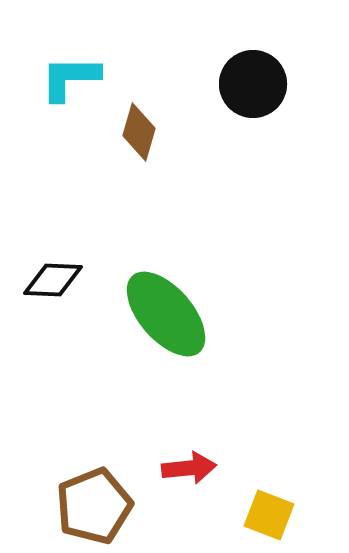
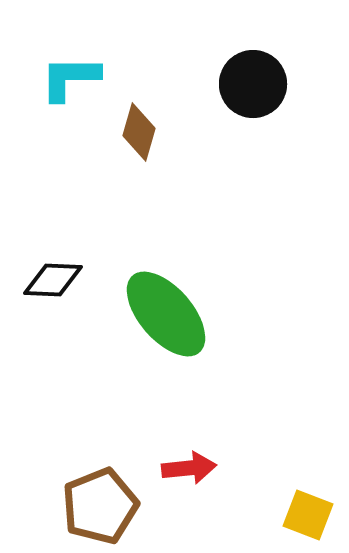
brown pentagon: moved 6 px right
yellow square: moved 39 px right
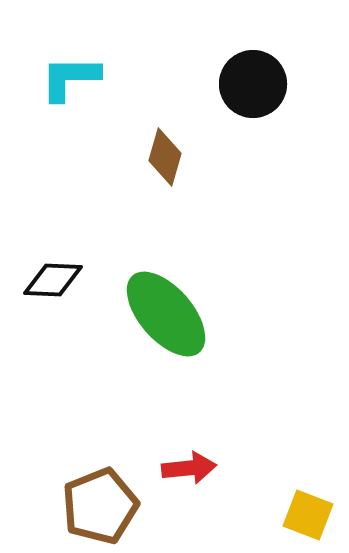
brown diamond: moved 26 px right, 25 px down
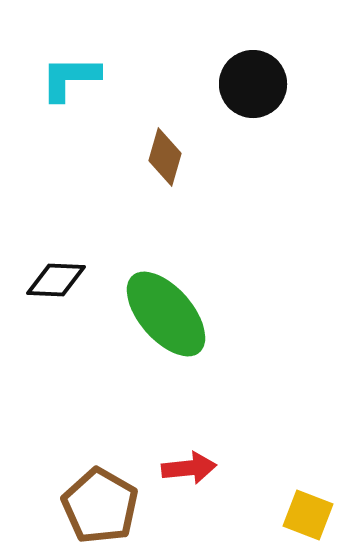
black diamond: moved 3 px right
brown pentagon: rotated 20 degrees counterclockwise
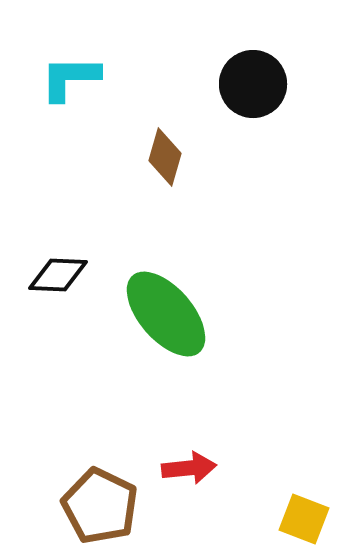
black diamond: moved 2 px right, 5 px up
brown pentagon: rotated 4 degrees counterclockwise
yellow square: moved 4 px left, 4 px down
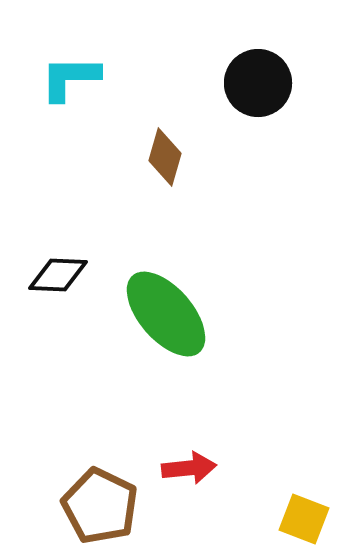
black circle: moved 5 px right, 1 px up
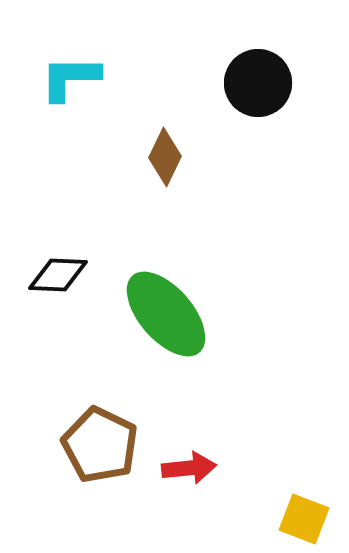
brown diamond: rotated 10 degrees clockwise
brown pentagon: moved 61 px up
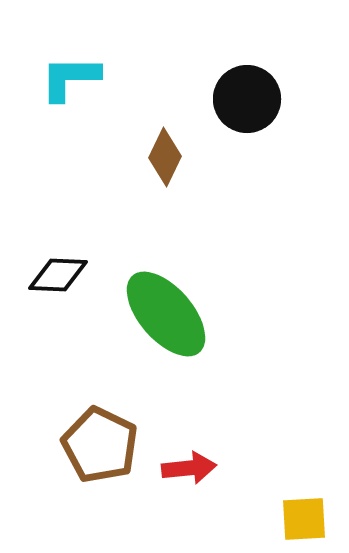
black circle: moved 11 px left, 16 px down
yellow square: rotated 24 degrees counterclockwise
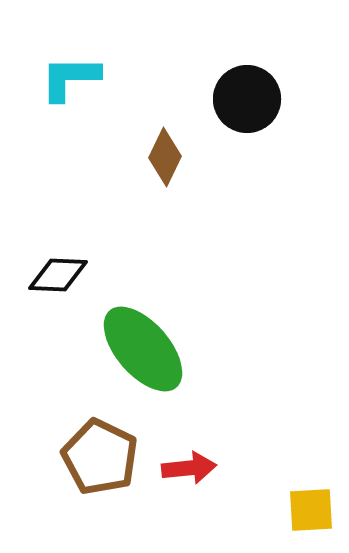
green ellipse: moved 23 px left, 35 px down
brown pentagon: moved 12 px down
yellow square: moved 7 px right, 9 px up
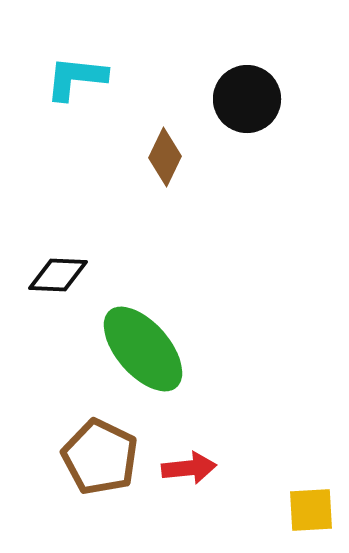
cyan L-shape: moved 6 px right; rotated 6 degrees clockwise
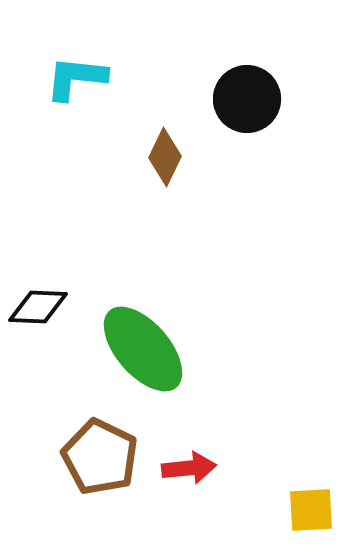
black diamond: moved 20 px left, 32 px down
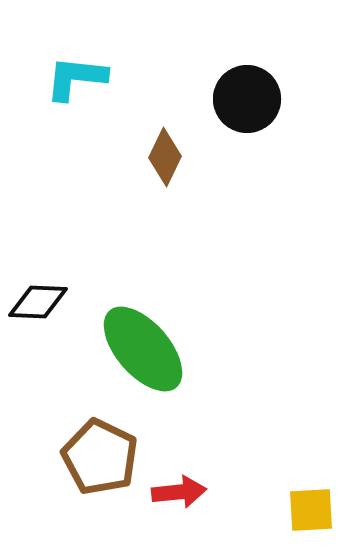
black diamond: moved 5 px up
red arrow: moved 10 px left, 24 px down
